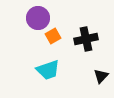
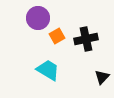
orange square: moved 4 px right
cyan trapezoid: rotated 130 degrees counterclockwise
black triangle: moved 1 px right, 1 px down
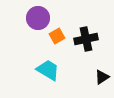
black triangle: rotated 14 degrees clockwise
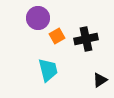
cyan trapezoid: rotated 45 degrees clockwise
black triangle: moved 2 px left, 3 px down
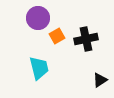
cyan trapezoid: moved 9 px left, 2 px up
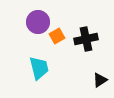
purple circle: moved 4 px down
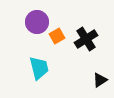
purple circle: moved 1 px left
black cross: rotated 20 degrees counterclockwise
